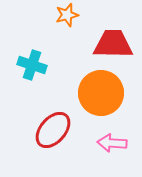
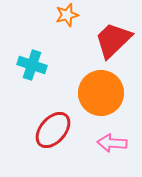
red trapezoid: moved 4 px up; rotated 45 degrees counterclockwise
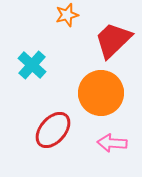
cyan cross: rotated 24 degrees clockwise
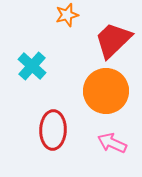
cyan cross: moved 1 px down
orange circle: moved 5 px right, 2 px up
red ellipse: rotated 39 degrees counterclockwise
pink arrow: rotated 20 degrees clockwise
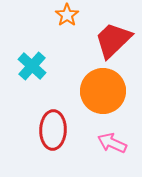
orange star: rotated 20 degrees counterclockwise
orange circle: moved 3 px left
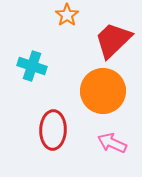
cyan cross: rotated 24 degrees counterclockwise
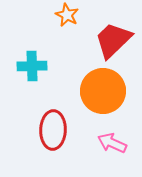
orange star: rotated 10 degrees counterclockwise
cyan cross: rotated 20 degrees counterclockwise
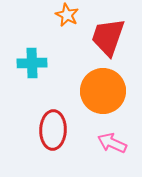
red trapezoid: moved 5 px left, 3 px up; rotated 27 degrees counterclockwise
cyan cross: moved 3 px up
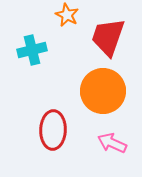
cyan cross: moved 13 px up; rotated 12 degrees counterclockwise
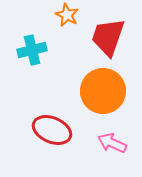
red ellipse: moved 1 px left; rotated 69 degrees counterclockwise
